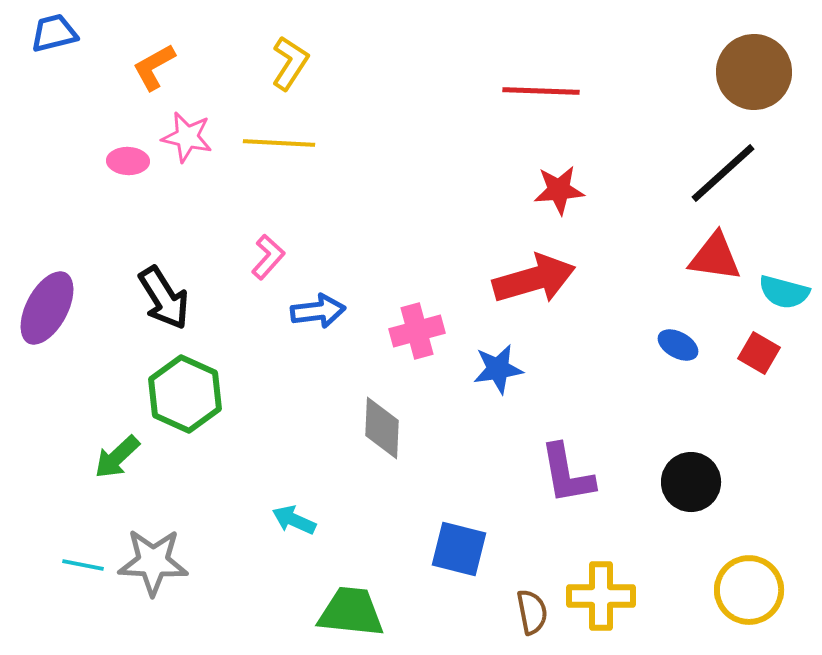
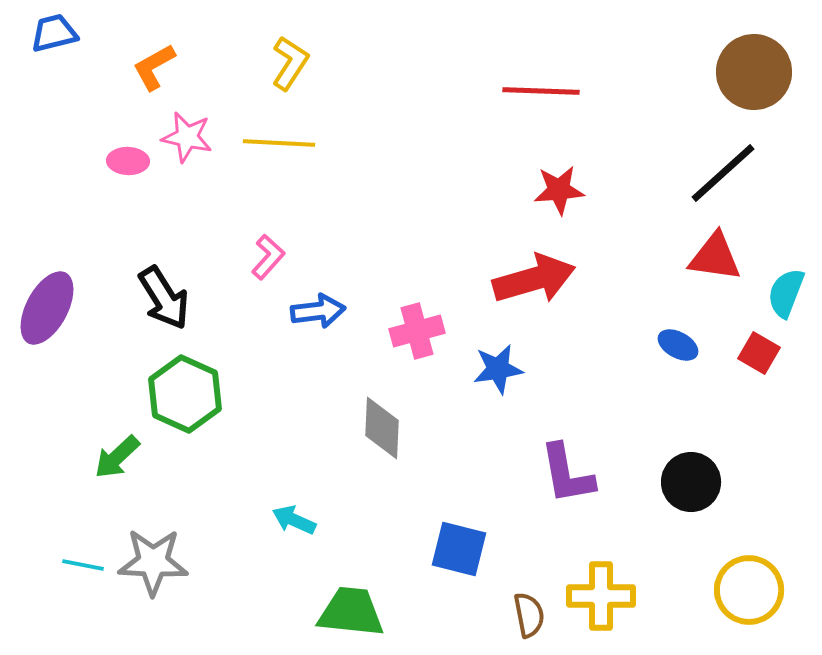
cyan semicircle: moved 2 px right, 1 px down; rotated 96 degrees clockwise
brown semicircle: moved 3 px left, 3 px down
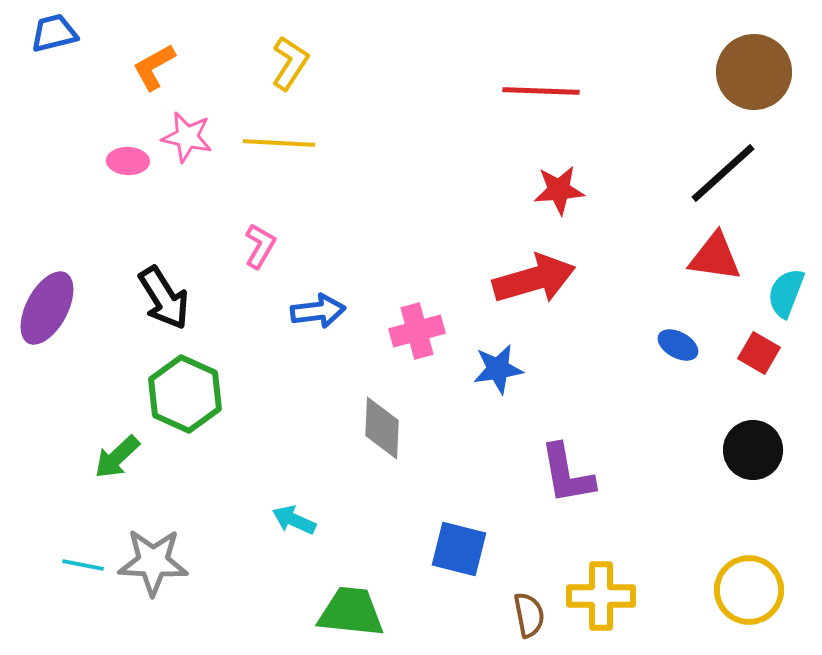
pink L-shape: moved 8 px left, 11 px up; rotated 12 degrees counterclockwise
black circle: moved 62 px right, 32 px up
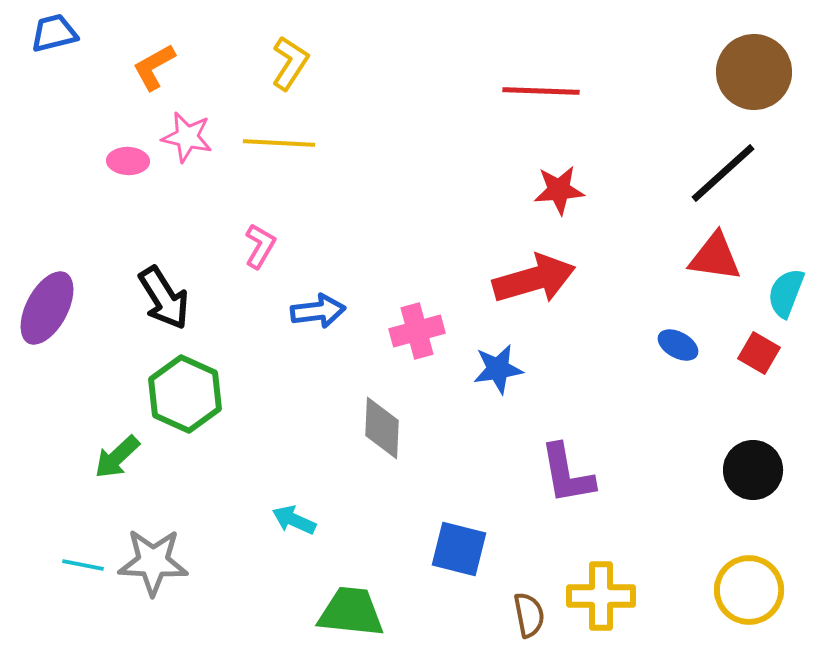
black circle: moved 20 px down
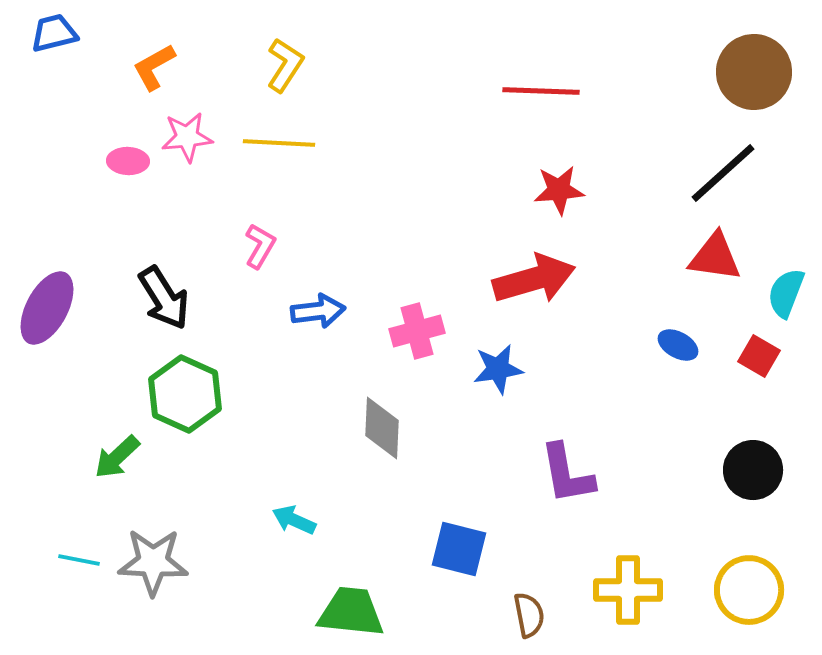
yellow L-shape: moved 5 px left, 2 px down
pink star: rotated 18 degrees counterclockwise
red square: moved 3 px down
cyan line: moved 4 px left, 5 px up
yellow cross: moved 27 px right, 6 px up
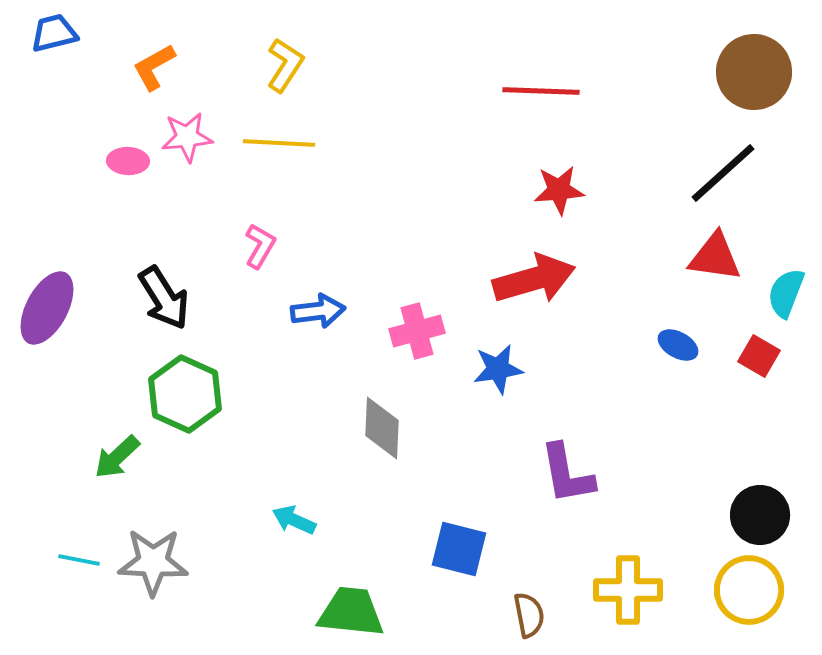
black circle: moved 7 px right, 45 px down
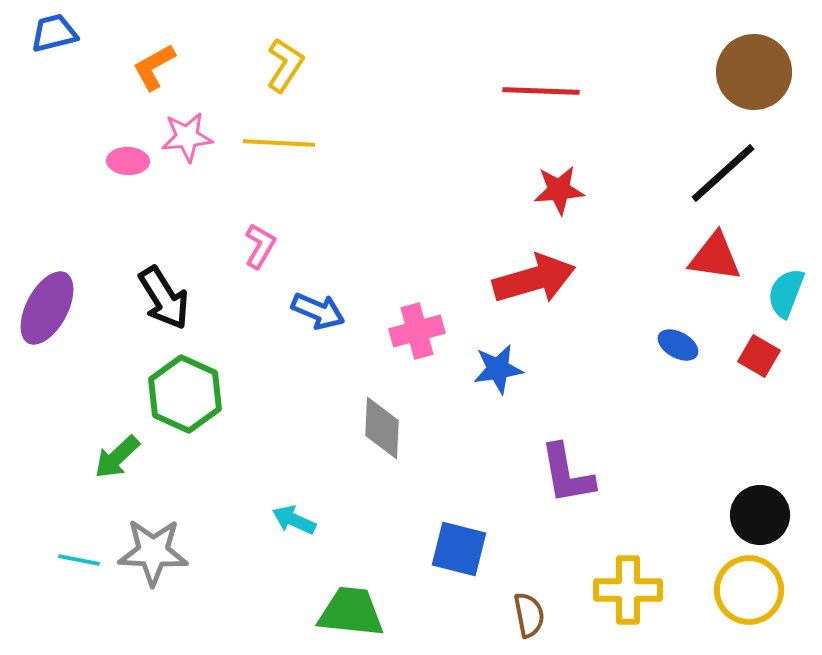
blue arrow: rotated 30 degrees clockwise
gray star: moved 10 px up
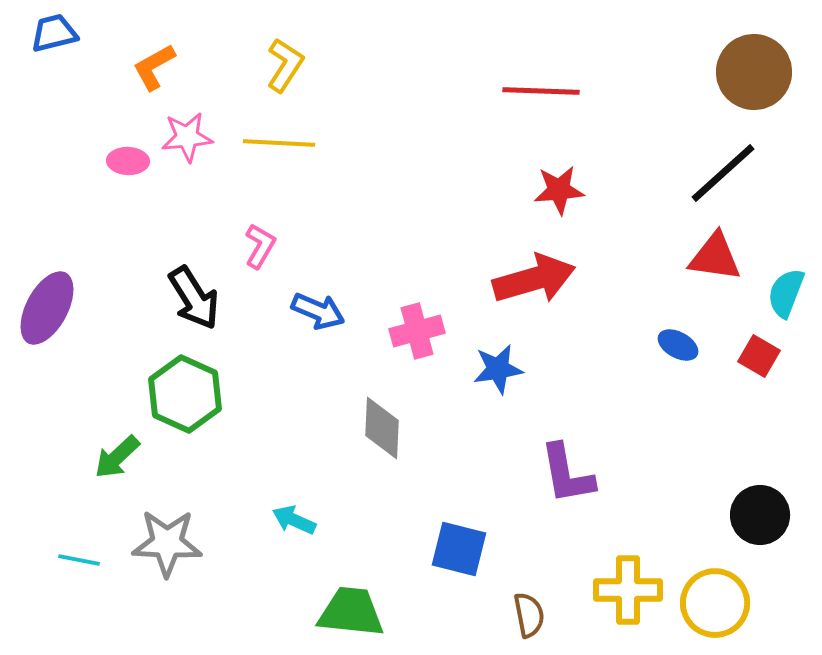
black arrow: moved 30 px right
gray star: moved 14 px right, 9 px up
yellow circle: moved 34 px left, 13 px down
